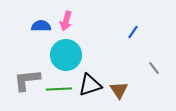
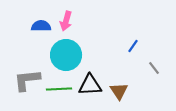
blue line: moved 14 px down
black triangle: rotated 15 degrees clockwise
brown triangle: moved 1 px down
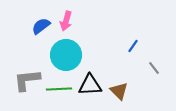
blue semicircle: rotated 36 degrees counterclockwise
brown triangle: rotated 12 degrees counterclockwise
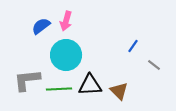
gray line: moved 3 px up; rotated 16 degrees counterclockwise
